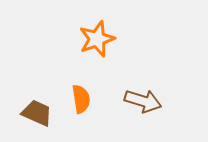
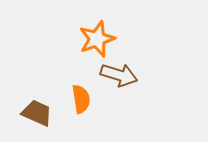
brown arrow: moved 24 px left, 26 px up
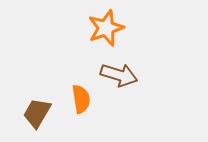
orange star: moved 9 px right, 11 px up
brown trapezoid: rotated 84 degrees counterclockwise
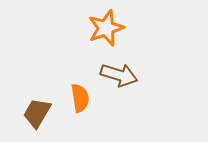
orange semicircle: moved 1 px left, 1 px up
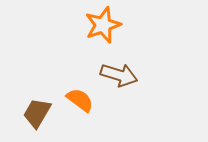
orange star: moved 3 px left, 3 px up
orange semicircle: moved 2 px down; rotated 44 degrees counterclockwise
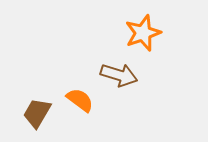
orange star: moved 40 px right, 8 px down
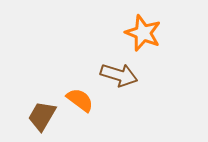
orange star: rotated 30 degrees counterclockwise
brown trapezoid: moved 5 px right, 3 px down
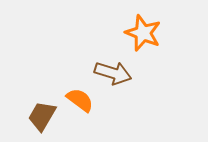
brown arrow: moved 6 px left, 2 px up
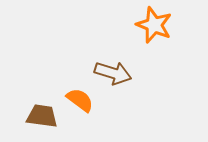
orange star: moved 11 px right, 8 px up
brown trapezoid: rotated 68 degrees clockwise
